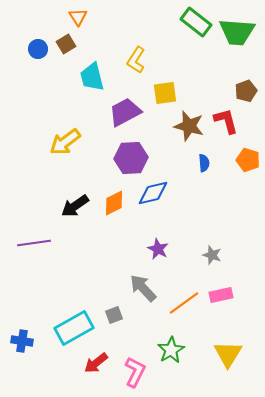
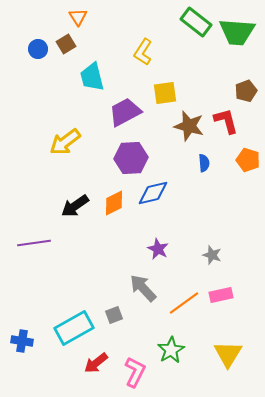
yellow L-shape: moved 7 px right, 8 px up
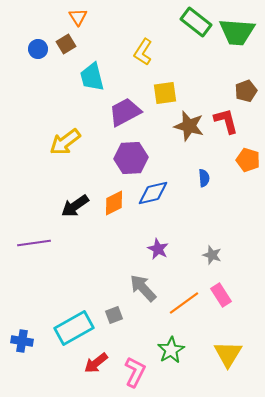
blue semicircle: moved 15 px down
pink rectangle: rotated 70 degrees clockwise
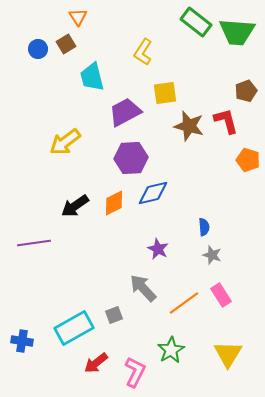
blue semicircle: moved 49 px down
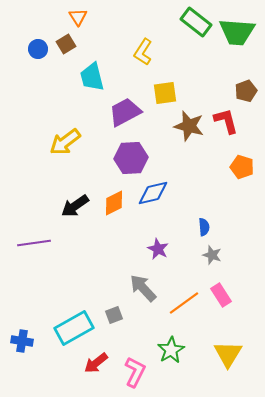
orange pentagon: moved 6 px left, 7 px down
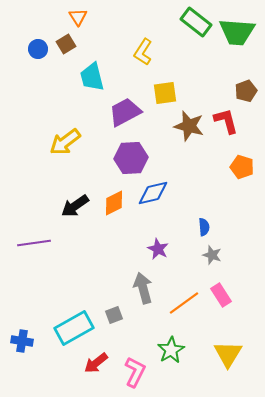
gray arrow: rotated 28 degrees clockwise
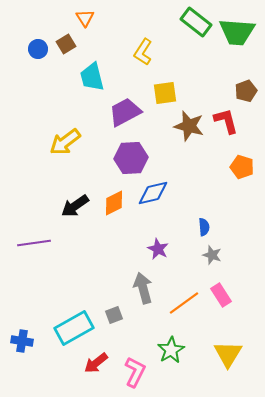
orange triangle: moved 7 px right, 1 px down
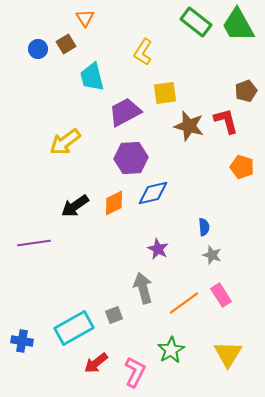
green trapezoid: moved 1 px right, 7 px up; rotated 57 degrees clockwise
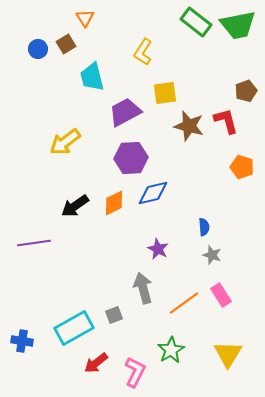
green trapezoid: rotated 72 degrees counterclockwise
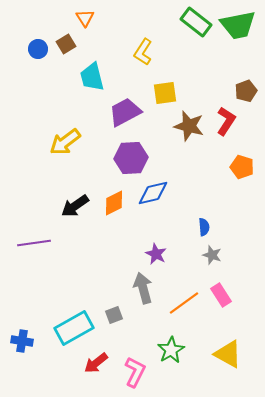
red L-shape: rotated 48 degrees clockwise
purple star: moved 2 px left, 5 px down
yellow triangle: rotated 32 degrees counterclockwise
